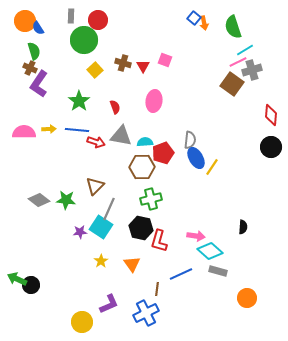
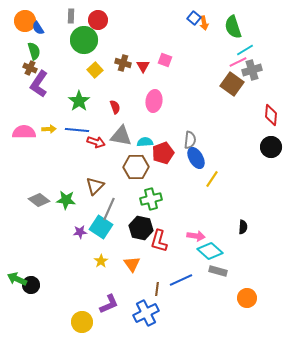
brown hexagon at (142, 167): moved 6 px left
yellow line at (212, 167): moved 12 px down
blue line at (181, 274): moved 6 px down
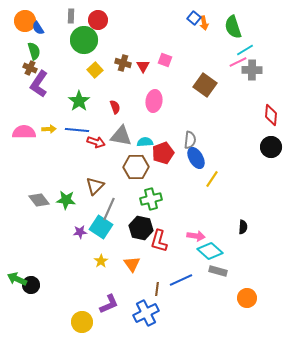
gray cross at (252, 70): rotated 18 degrees clockwise
brown square at (232, 84): moved 27 px left, 1 px down
gray diamond at (39, 200): rotated 15 degrees clockwise
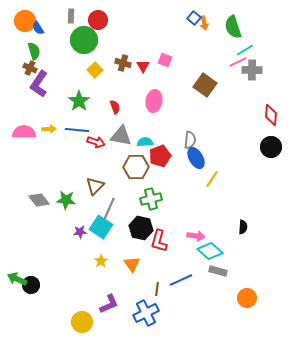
red pentagon at (163, 153): moved 3 px left, 3 px down
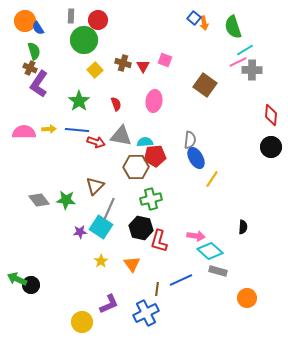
red semicircle at (115, 107): moved 1 px right, 3 px up
red pentagon at (160, 156): moved 5 px left; rotated 15 degrees clockwise
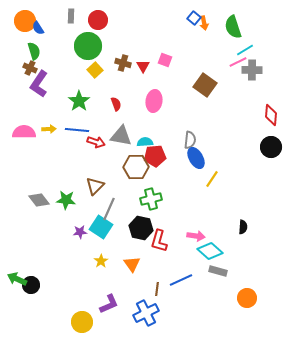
green circle at (84, 40): moved 4 px right, 6 px down
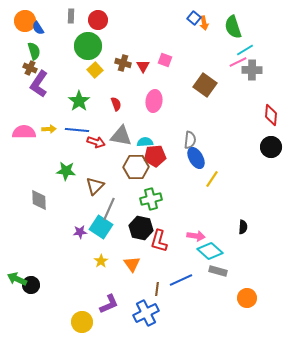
gray diamond at (39, 200): rotated 35 degrees clockwise
green star at (66, 200): moved 29 px up
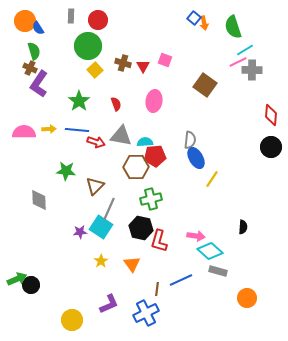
green arrow at (17, 279): rotated 132 degrees clockwise
yellow circle at (82, 322): moved 10 px left, 2 px up
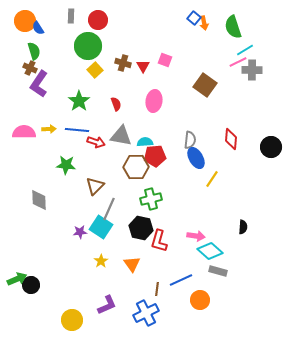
red diamond at (271, 115): moved 40 px left, 24 px down
green star at (66, 171): moved 6 px up
orange circle at (247, 298): moved 47 px left, 2 px down
purple L-shape at (109, 304): moved 2 px left, 1 px down
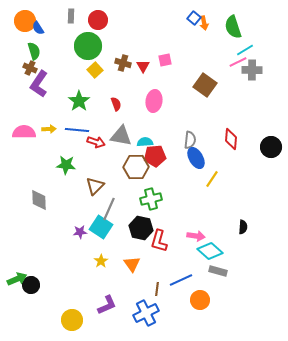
pink square at (165, 60): rotated 32 degrees counterclockwise
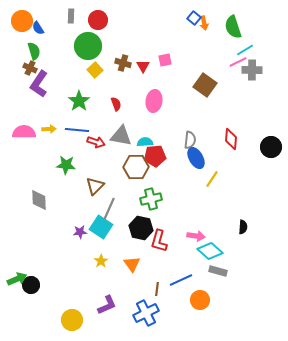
orange circle at (25, 21): moved 3 px left
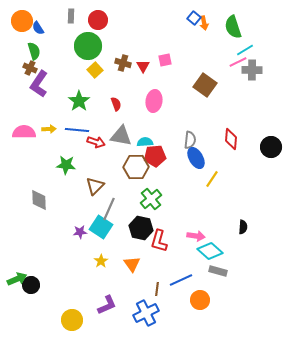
green cross at (151, 199): rotated 25 degrees counterclockwise
